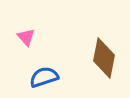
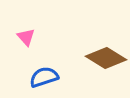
brown diamond: moved 2 px right; rotated 69 degrees counterclockwise
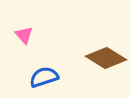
pink triangle: moved 2 px left, 2 px up
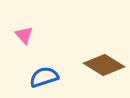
brown diamond: moved 2 px left, 7 px down
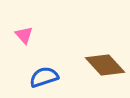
brown diamond: moved 1 px right; rotated 15 degrees clockwise
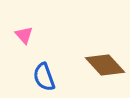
blue semicircle: rotated 92 degrees counterclockwise
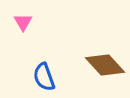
pink triangle: moved 1 px left, 13 px up; rotated 12 degrees clockwise
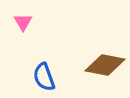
brown diamond: rotated 36 degrees counterclockwise
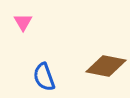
brown diamond: moved 1 px right, 1 px down
